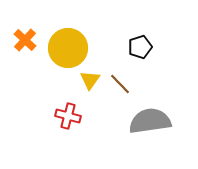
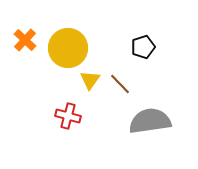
black pentagon: moved 3 px right
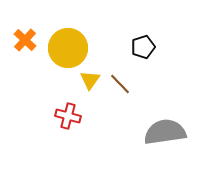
gray semicircle: moved 15 px right, 11 px down
